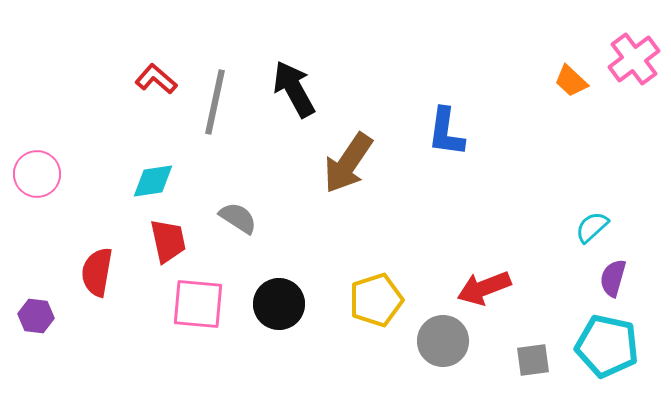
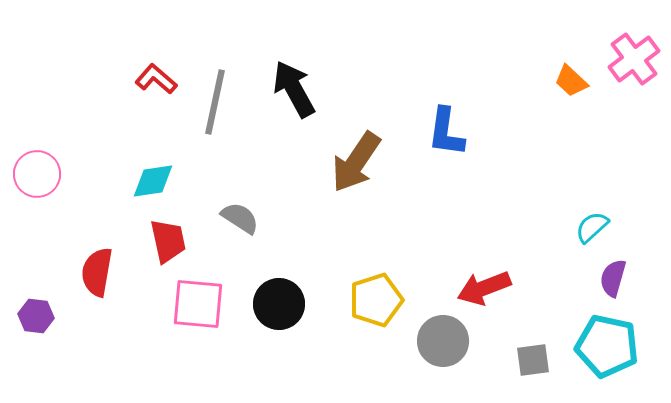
brown arrow: moved 8 px right, 1 px up
gray semicircle: moved 2 px right
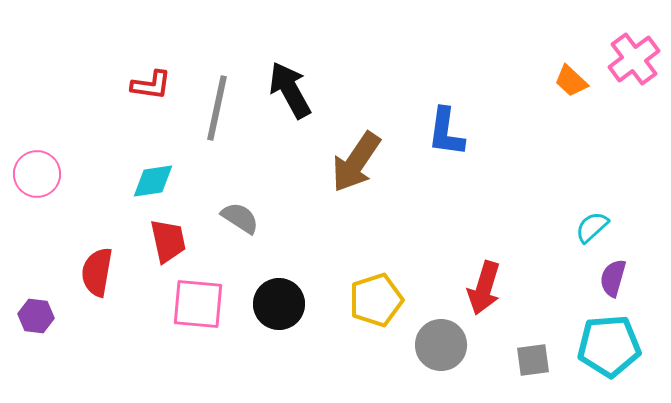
red L-shape: moved 5 px left, 6 px down; rotated 147 degrees clockwise
black arrow: moved 4 px left, 1 px down
gray line: moved 2 px right, 6 px down
red arrow: rotated 52 degrees counterclockwise
gray circle: moved 2 px left, 4 px down
cyan pentagon: moved 2 px right; rotated 16 degrees counterclockwise
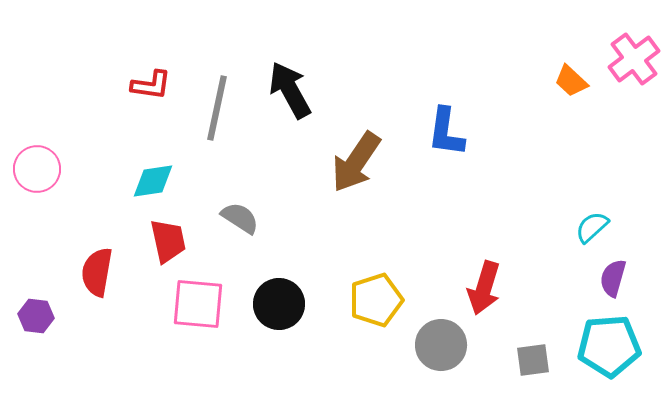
pink circle: moved 5 px up
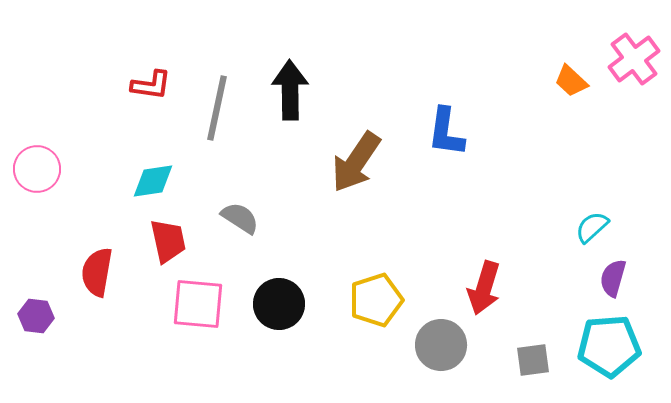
black arrow: rotated 28 degrees clockwise
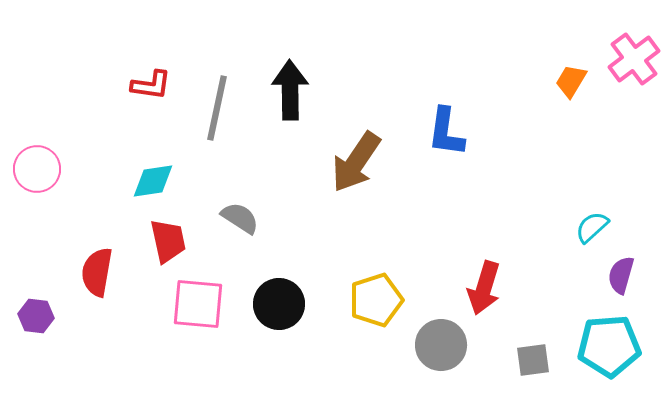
orange trapezoid: rotated 78 degrees clockwise
purple semicircle: moved 8 px right, 3 px up
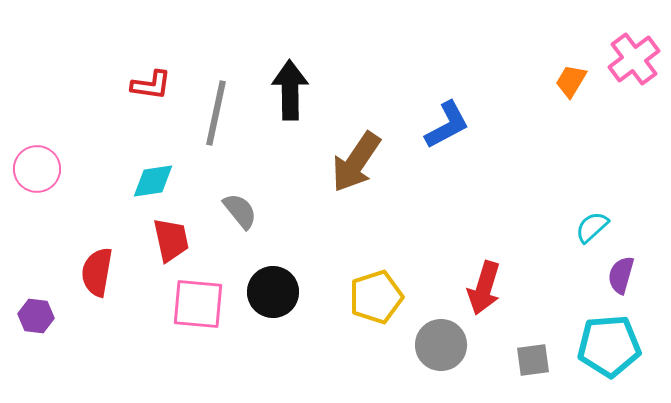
gray line: moved 1 px left, 5 px down
blue L-shape: moved 1 px right, 7 px up; rotated 126 degrees counterclockwise
gray semicircle: moved 7 px up; rotated 18 degrees clockwise
red trapezoid: moved 3 px right, 1 px up
yellow pentagon: moved 3 px up
black circle: moved 6 px left, 12 px up
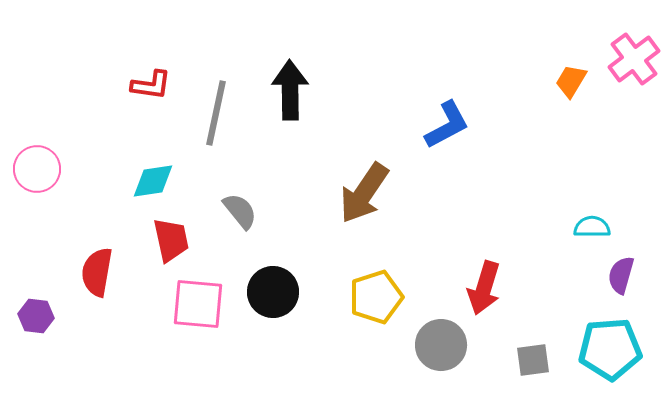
brown arrow: moved 8 px right, 31 px down
cyan semicircle: rotated 42 degrees clockwise
cyan pentagon: moved 1 px right, 3 px down
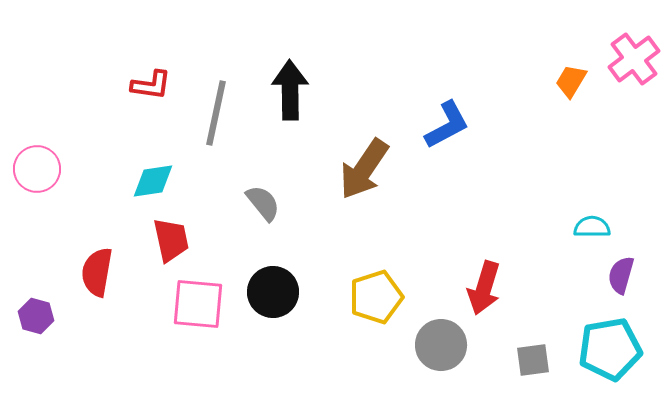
brown arrow: moved 24 px up
gray semicircle: moved 23 px right, 8 px up
purple hexagon: rotated 8 degrees clockwise
cyan pentagon: rotated 6 degrees counterclockwise
